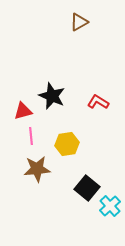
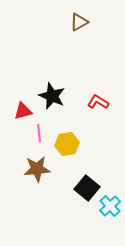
pink line: moved 8 px right, 3 px up
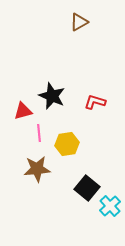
red L-shape: moved 3 px left; rotated 15 degrees counterclockwise
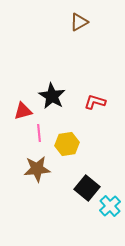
black star: rotated 8 degrees clockwise
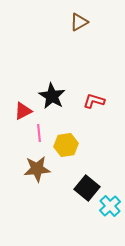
red L-shape: moved 1 px left, 1 px up
red triangle: rotated 12 degrees counterclockwise
yellow hexagon: moved 1 px left, 1 px down
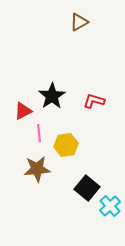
black star: rotated 8 degrees clockwise
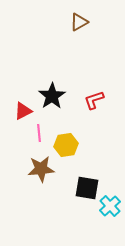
red L-shape: moved 1 px up; rotated 35 degrees counterclockwise
brown star: moved 4 px right
black square: rotated 30 degrees counterclockwise
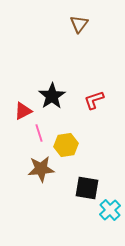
brown triangle: moved 2 px down; rotated 24 degrees counterclockwise
pink line: rotated 12 degrees counterclockwise
cyan cross: moved 4 px down
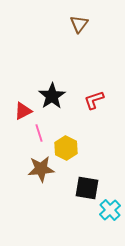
yellow hexagon: moved 3 px down; rotated 25 degrees counterclockwise
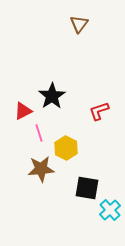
red L-shape: moved 5 px right, 11 px down
